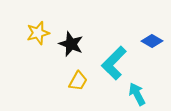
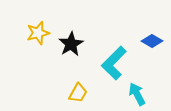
black star: rotated 20 degrees clockwise
yellow trapezoid: moved 12 px down
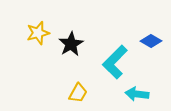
blue diamond: moved 1 px left
cyan L-shape: moved 1 px right, 1 px up
cyan arrow: rotated 55 degrees counterclockwise
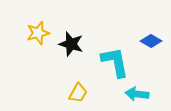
black star: rotated 25 degrees counterclockwise
cyan L-shape: rotated 124 degrees clockwise
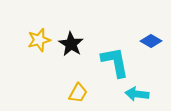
yellow star: moved 1 px right, 7 px down
black star: rotated 15 degrees clockwise
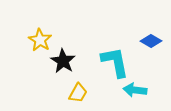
yellow star: moved 1 px right; rotated 25 degrees counterclockwise
black star: moved 8 px left, 17 px down
cyan arrow: moved 2 px left, 4 px up
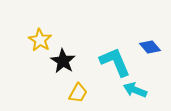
blue diamond: moved 1 px left, 6 px down; rotated 20 degrees clockwise
cyan L-shape: rotated 12 degrees counterclockwise
cyan arrow: rotated 15 degrees clockwise
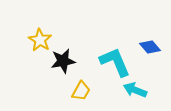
black star: rotated 30 degrees clockwise
yellow trapezoid: moved 3 px right, 2 px up
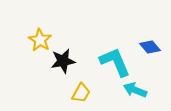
yellow trapezoid: moved 2 px down
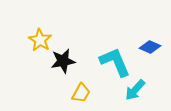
blue diamond: rotated 25 degrees counterclockwise
cyan arrow: rotated 70 degrees counterclockwise
